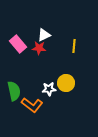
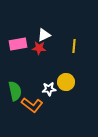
pink rectangle: rotated 60 degrees counterclockwise
yellow circle: moved 1 px up
green semicircle: moved 1 px right
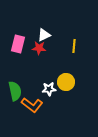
pink rectangle: rotated 66 degrees counterclockwise
